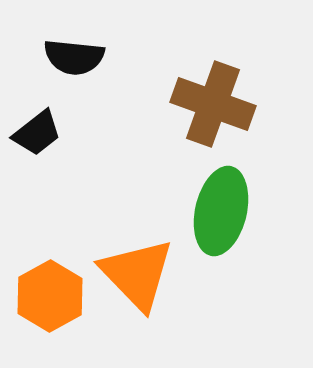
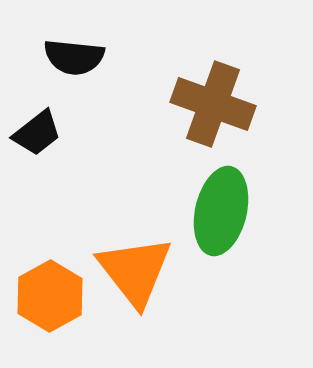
orange triangle: moved 2 px left, 3 px up; rotated 6 degrees clockwise
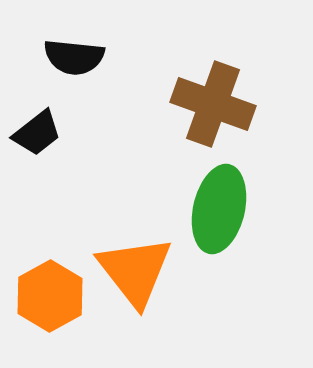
green ellipse: moved 2 px left, 2 px up
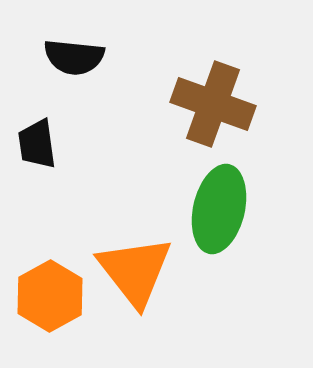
black trapezoid: moved 11 px down; rotated 120 degrees clockwise
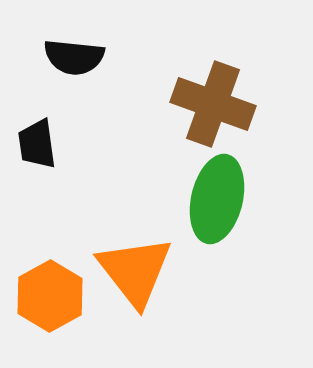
green ellipse: moved 2 px left, 10 px up
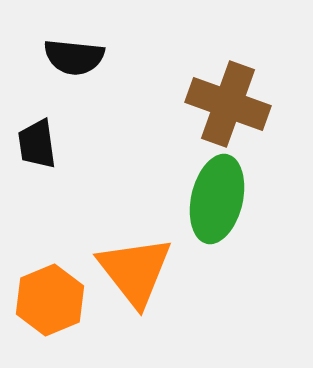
brown cross: moved 15 px right
orange hexagon: moved 4 px down; rotated 6 degrees clockwise
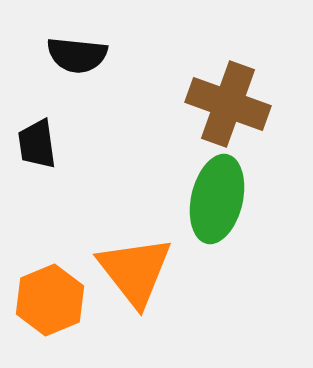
black semicircle: moved 3 px right, 2 px up
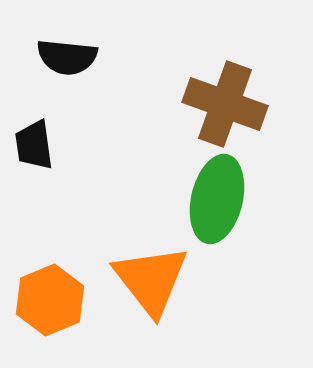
black semicircle: moved 10 px left, 2 px down
brown cross: moved 3 px left
black trapezoid: moved 3 px left, 1 px down
orange triangle: moved 16 px right, 9 px down
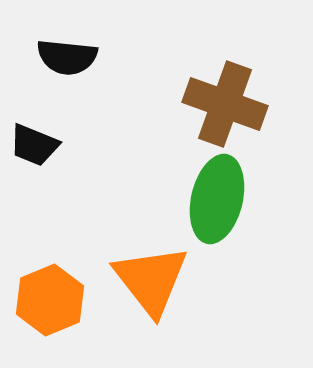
black trapezoid: rotated 60 degrees counterclockwise
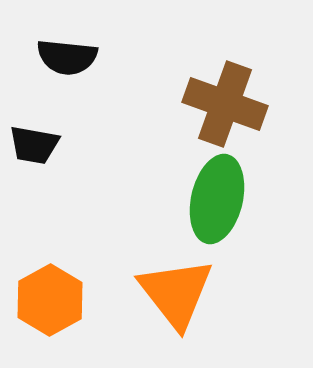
black trapezoid: rotated 12 degrees counterclockwise
orange triangle: moved 25 px right, 13 px down
orange hexagon: rotated 6 degrees counterclockwise
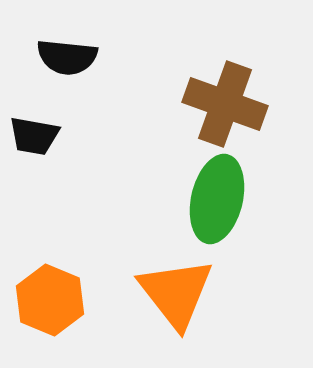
black trapezoid: moved 9 px up
orange hexagon: rotated 8 degrees counterclockwise
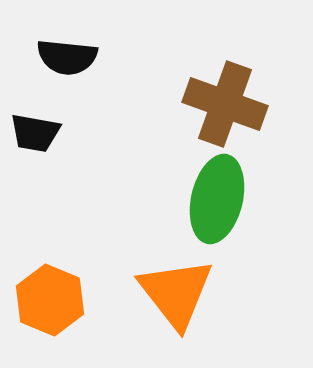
black trapezoid: moved 1 px right, 3 px up
